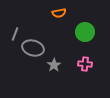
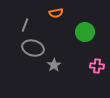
orange semicircle: moved 3 px left
gray line: moved 10 px right, 9 px up
pink cross: moved 12 px right, 2 px down
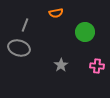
gray ellipse: moved 14 px left
gray star: moved 7 px right
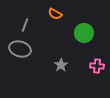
orange semicircle: moved 1 px left, 1 px down; rotated 40 degrees clockwise
green circle: moved 1 px left, 1 px down
gray ellipse: moved 1 px right, 1 px down
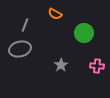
gray ellipse: rotated 30 degrees counterclockwise
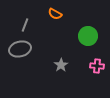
green circle: moved 4 px right, 3 px down
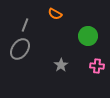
gray ellipse: rotated 40 degrees counterclockwise
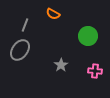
orange semicircle: moved 2 px left
gray ellipse: moved 1 px down
pink cross: moved 2 px left, 5 px down
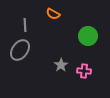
gray line: rotated 24 degrees counterclockwise
pink cross: moved 11 px left
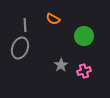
orange semicircle: moved 5 px down
green circle: moved 4 px left
gray ellipse: moved 2 px up; rotated 15 degrees counterclockwise
pink cross: rotated 24 degrees counterclockwise
